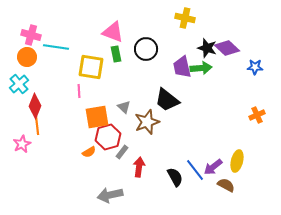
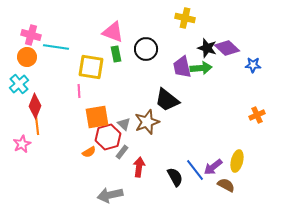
blue star: moved 2 px left, 2 px up
gray triangle: moved 17 px down
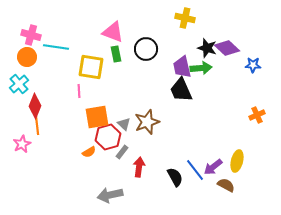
black trapezoid: moved 14 px right, 10 px up; rotated 28 degrees clockwise
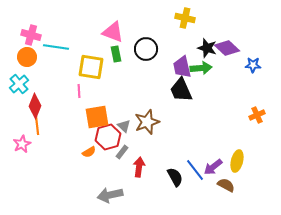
gray triangle: moved 2 px down
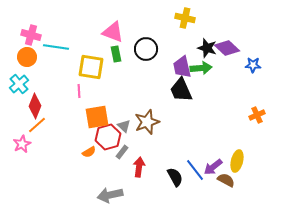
orange line: rotated 54 degrees clockwise
brown semicircle: moved 5 px up
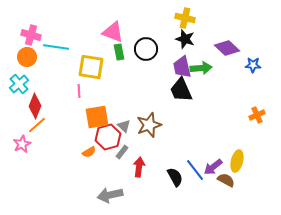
black star: moved 22 px left, 9 px up
green rectangle: moved 3 px right, 2 px up
brown star: moved 2 px right, 3 px down
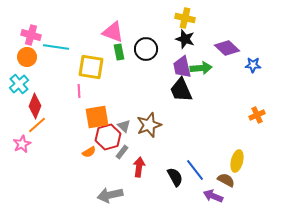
purple arrow: moved 29 px down; rotated 60 degrees clockwise
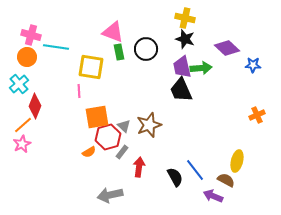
orange line: moved 14 px left
